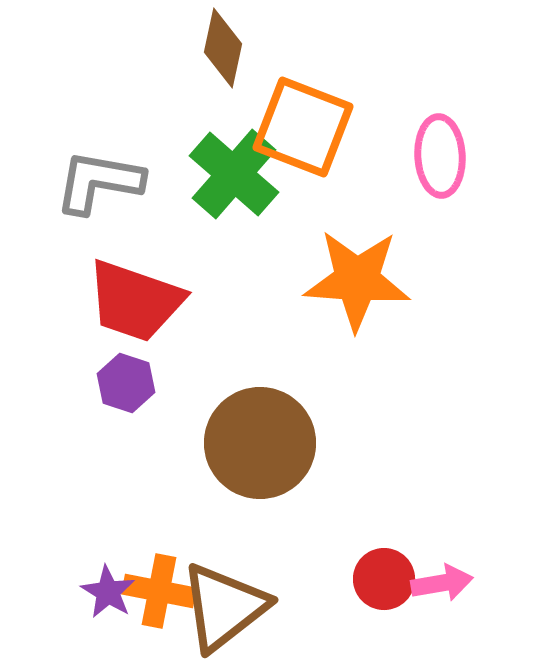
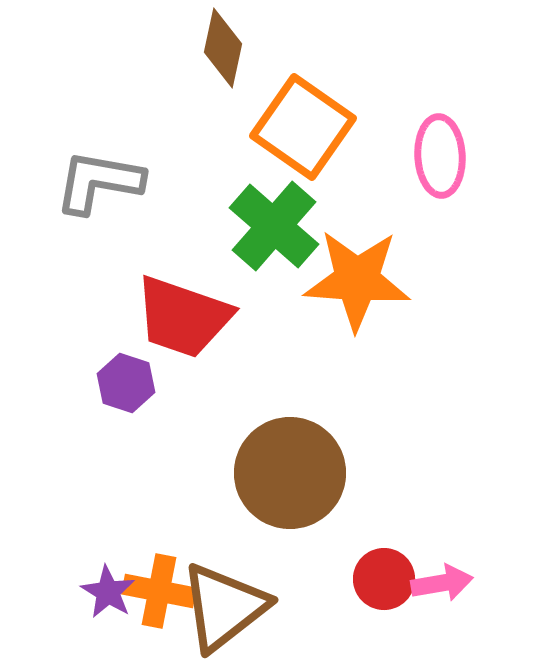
orange square: rotated 14 degrees clockwise
green cross: moved 40 px right, 52 px down
red trapezoid: moved 48 px right, 16 px down
brown circle: moved 30 px right, 30 px down
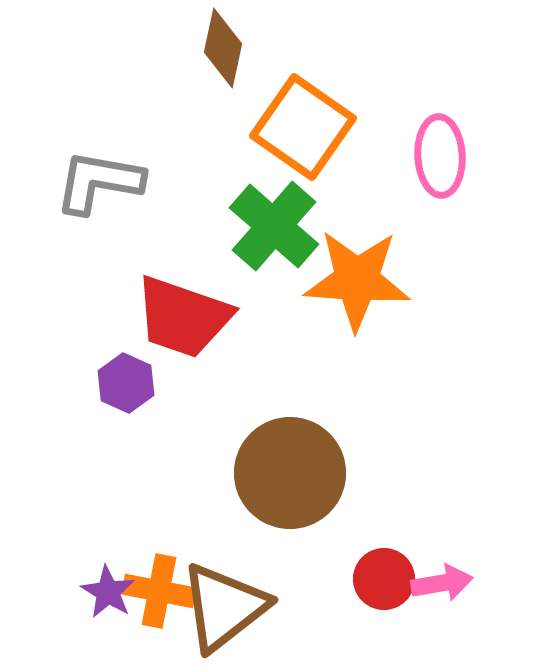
purple hexagon: rotated 6 degrees clockwise
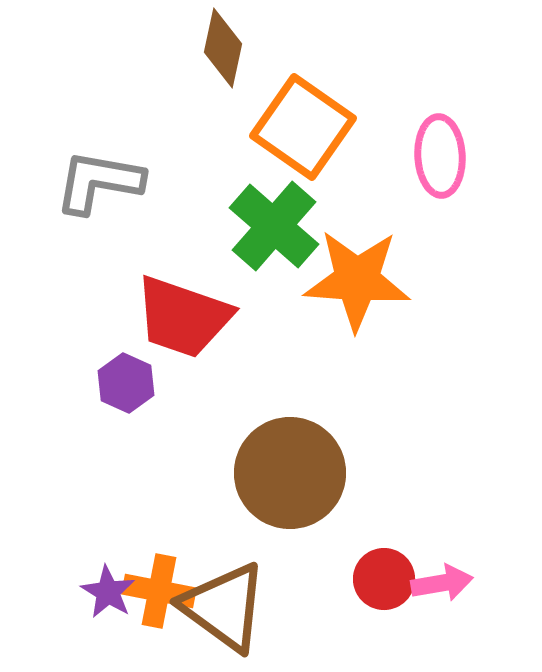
brown triangle: rotated 46 degrees counterclockwise
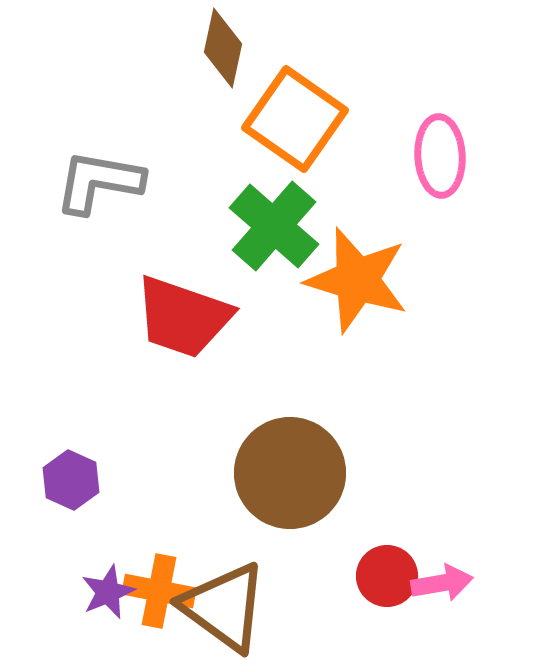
orange square: moved 8 px left, 8 px up
orange star: rotated 13 degrees clockwise
purple hexagon: moved 55 px left, 97 px down
red circle: moved 3 px right, 3 px up
purple star: rotated 18 degrees clockwise
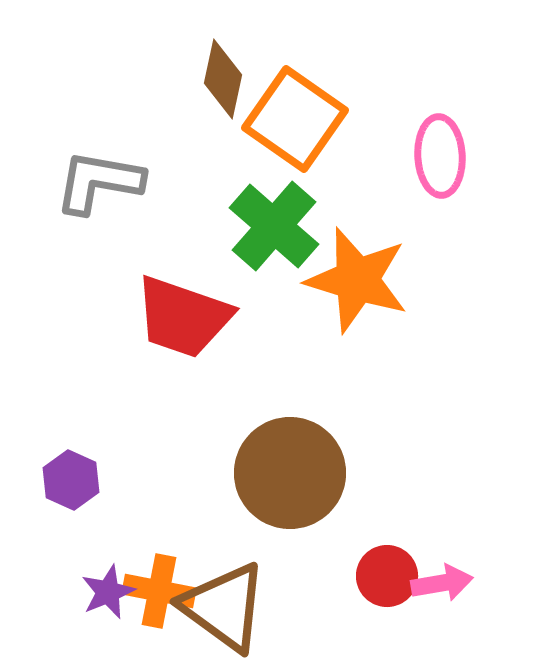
brown diamond: moved 31 px down
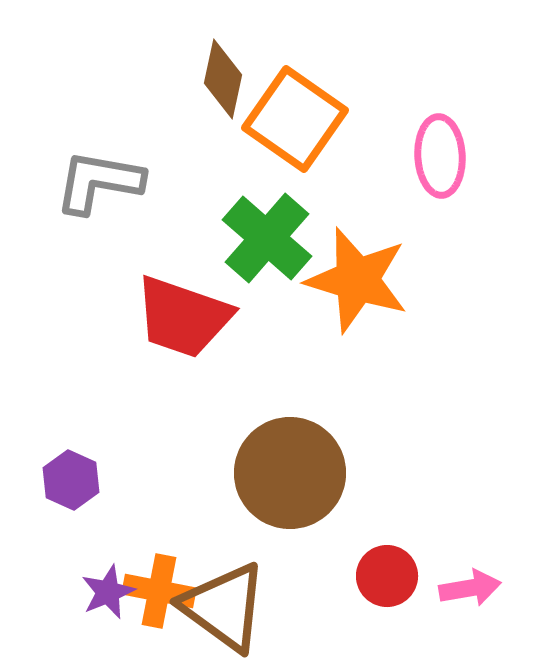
green cross: moved 7 px left, 12 px down
pink arrow: moved 28 px right, 5 px down
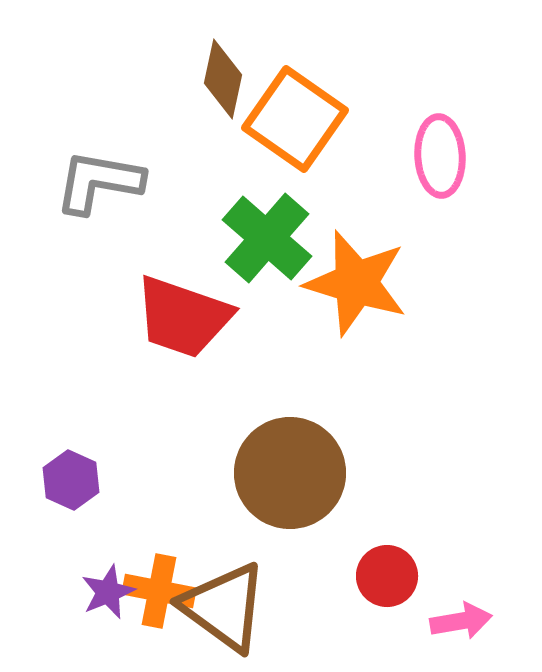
orange star: moved 1 px left, 3 px down
pink arrow: moved 9 px left, 33 px down
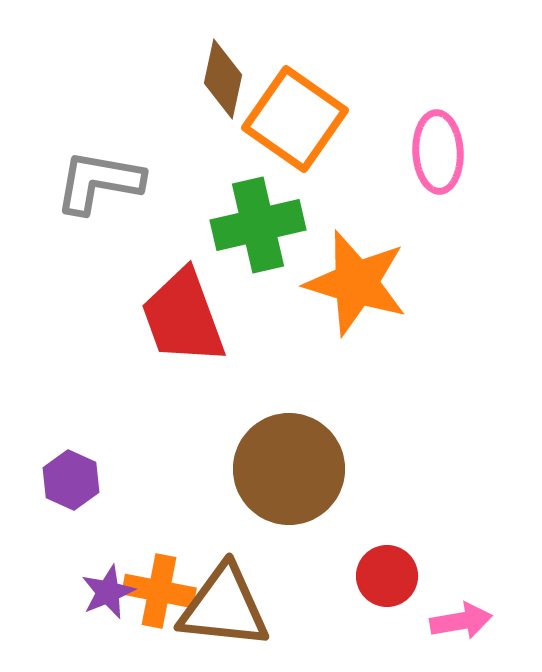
pink ellipse: moved 2 px left, 4 px up
green cross: moved 9 px left, 13 px up; rotated 36 degrees clockwise
red trapezoid: rotated 51 degrees clockwise
brown circle: moved 1 px left, 4 px up
brown triangle: rotated 30 degrees counterclockwise
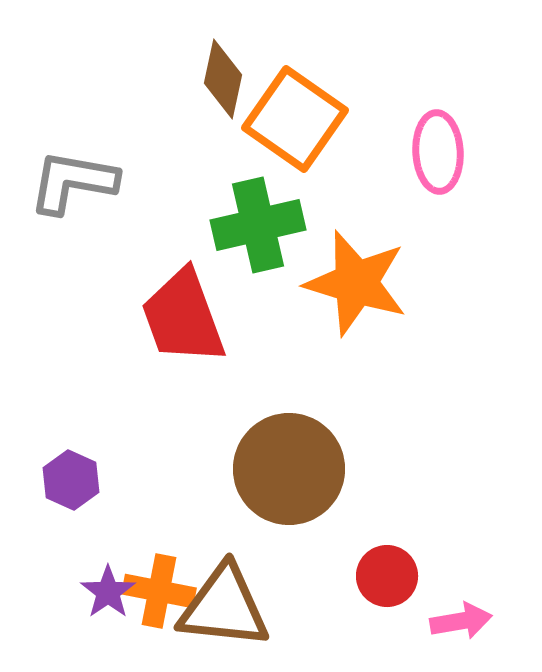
gray L-shape: moved 26 px left
purple star: rotated 12 degrees counterclockwise
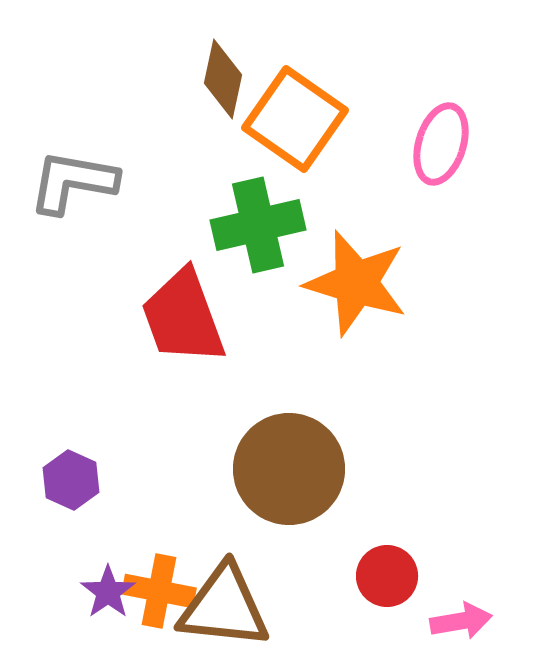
pink ellipse: moved 3 px right, 8 px up; rotated 20 degrees clockwise
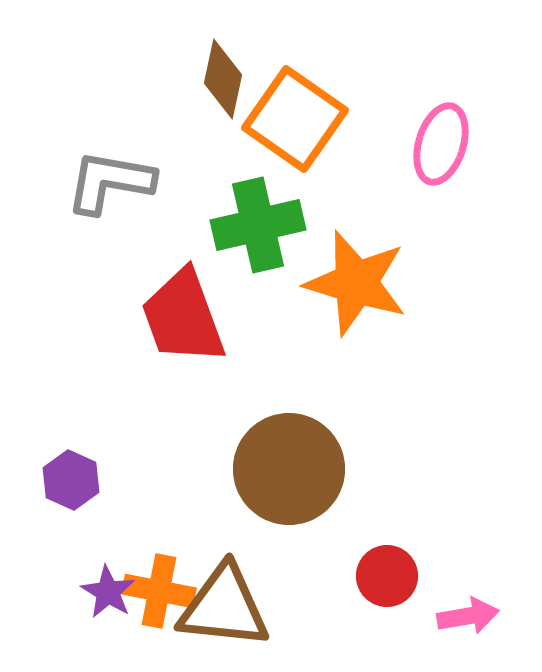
gray L-shape: moved 37 px right
purple star: rotated 6 degrees counterclockwise
pink arrow: moved 7 px right, 5 px up
